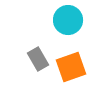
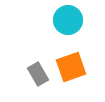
gray rectangle: moved 15 px down
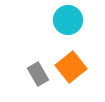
orange square: rotated 20 degrees counterclockwise
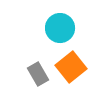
cyan circle: moved 8 px left, 8 px down
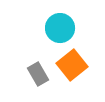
orange square: moved 1 px right, 2 px up
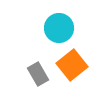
cyan circle: moved 1 px left
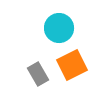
orange square: rotated 12 degrees clockwise
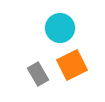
cyan circle: moved 1 px right
